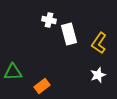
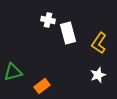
white cross: moved 1 px left
white rectangle: moved 1 px left, 1 px up
green triangle: rotated 12 degrees counterclockwise
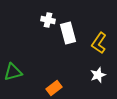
orange rectangle: moved 12 px right, 2 px down
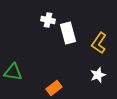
green triangle: rotated 24 degrees clockwise
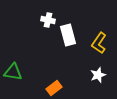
white rectangle: moved 2 px down
